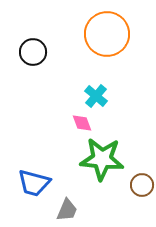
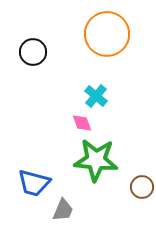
green star: moved 6 px left, 1 px down
brown circle: moved 2 px down
gray trapezoid: moved 4 px left
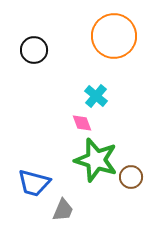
orange circle: moved 7 px right, 2 px down
black circle: moved 1 px right, 2 px up
green star: rotated 12 degrees clockwise
brown circle: moved 11 px left, 10 px up
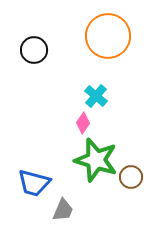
orange circle: moved 6 px left
pink diamond: moved 1 px right; rotated 55 degrees clockwise
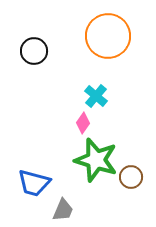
black circle: moved 1 px down
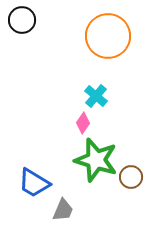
black circle: moved 12 px left, 31 px up
blue trapezoid: rotated 16 degrees clockwise
